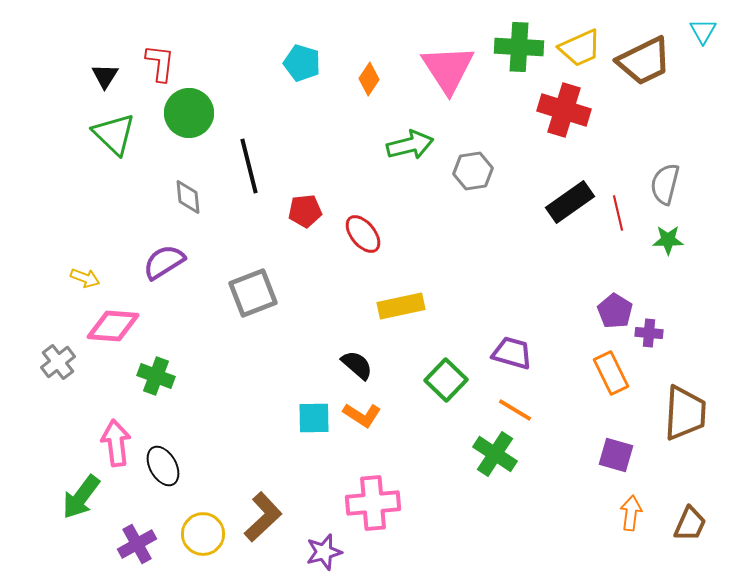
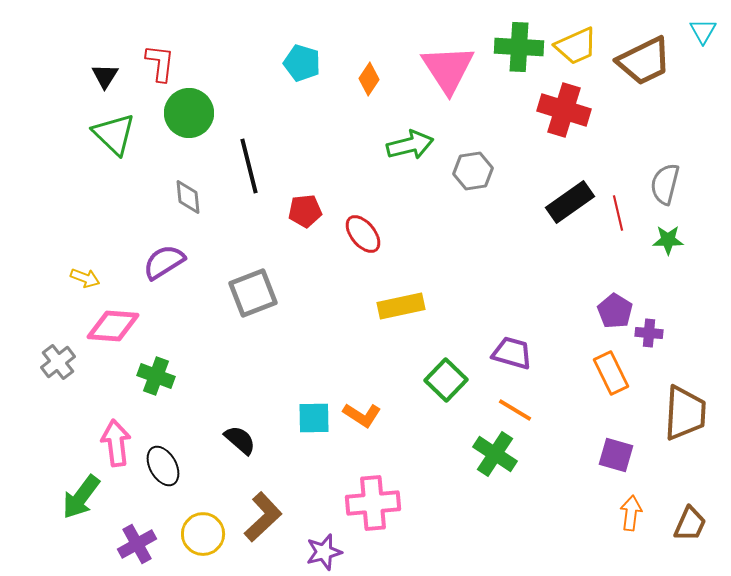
yellow trapezoid at (580, 48): moved 4 px left, 2 px up
black semicircle at (357, 365): moved 117 px left, 75 px down
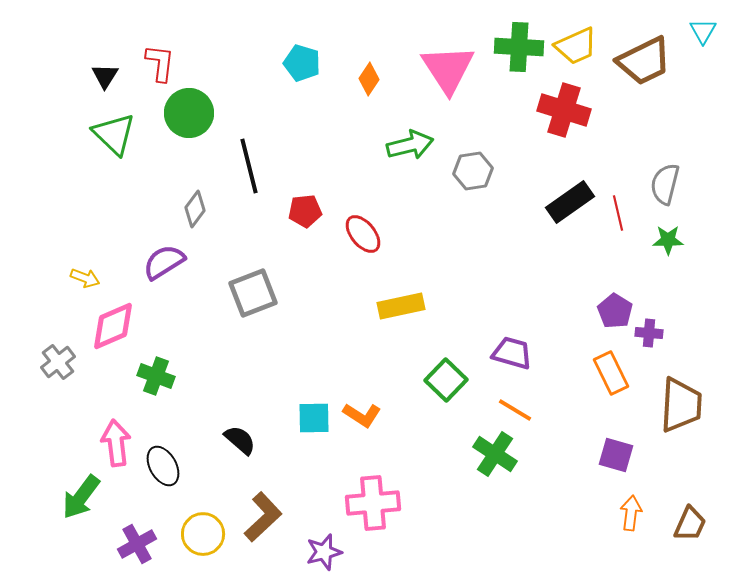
gray diamond at (188, 197): moved 7 px right, 12 px down; rotated 42 degrees clockwise
pink diamond at (113, 326): rotated 28 degrees counterclockwise
brown trapezoid at (685, 413): moved 4 px left, 8 px up
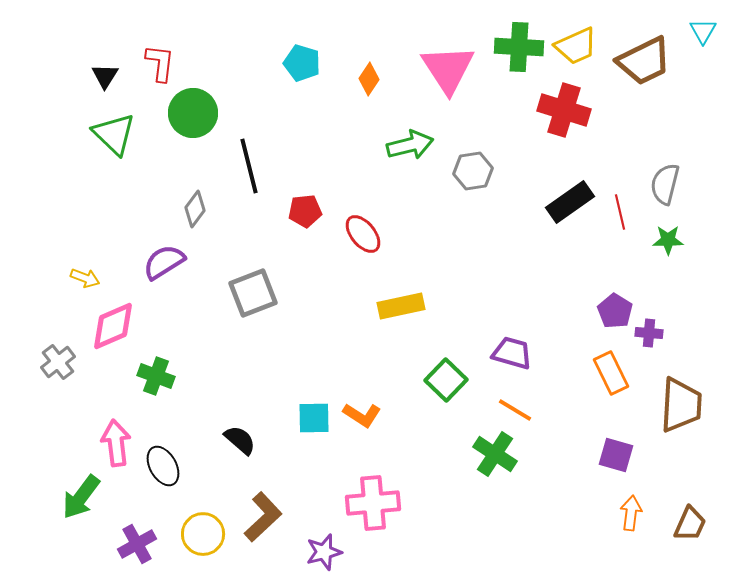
green circle at (189, 113): moved 4 px right
red line at (618, 213): moved 2 px right, 1 px up
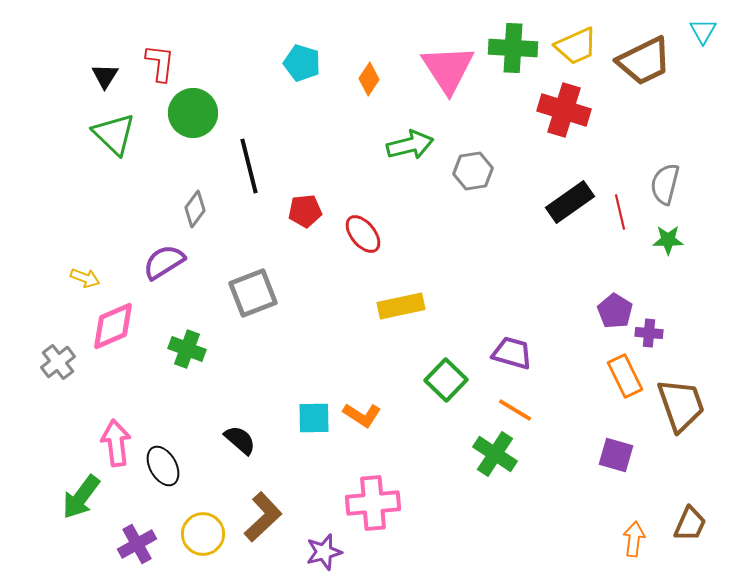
green cross at (519, 47): moved 6 px left, 1 px down
orange rectangle at (611, 373): moved 14 px right, 3 px down
green cross at (156, 376): moved 31 px right, 27 px up
brown trapezoid at (681, 405): rotated 22 degrees counterclockwise
orange arrow at (631, 513): moved 3 px right, 26 px down
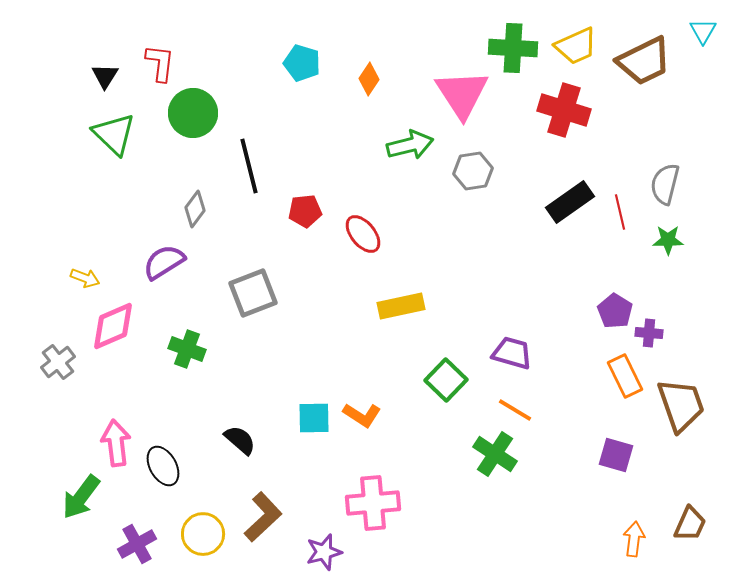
pink triangle at (448, 69): moved 14 px right, 25 px down
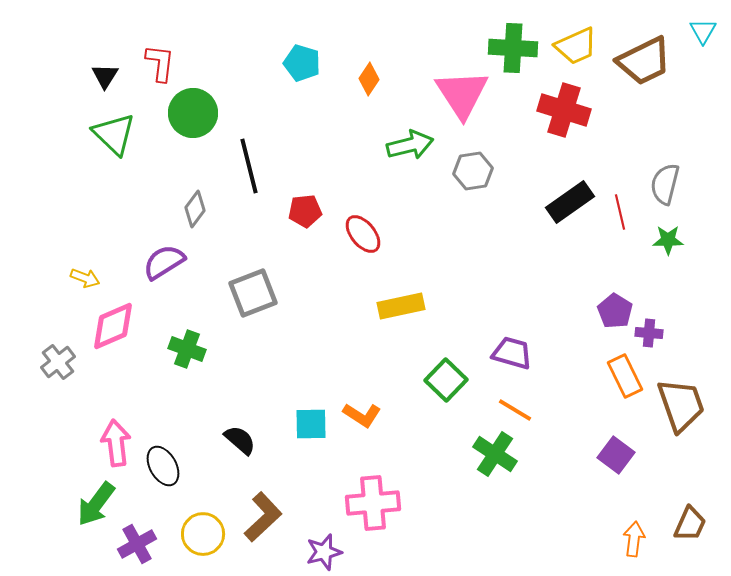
cyan square at (314, 418): moved 3 px left, 6 px down
purple square at (616, 455): rotated 21 degrees clockwise
green arrow at (81, 497): moved 15 px right, 7 px down
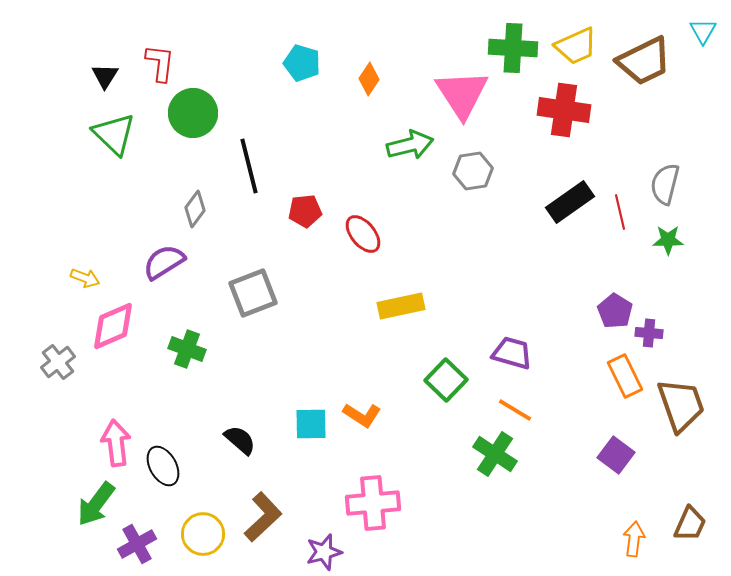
red cross at (564, 110): rotated 9 degrees counterclockwise
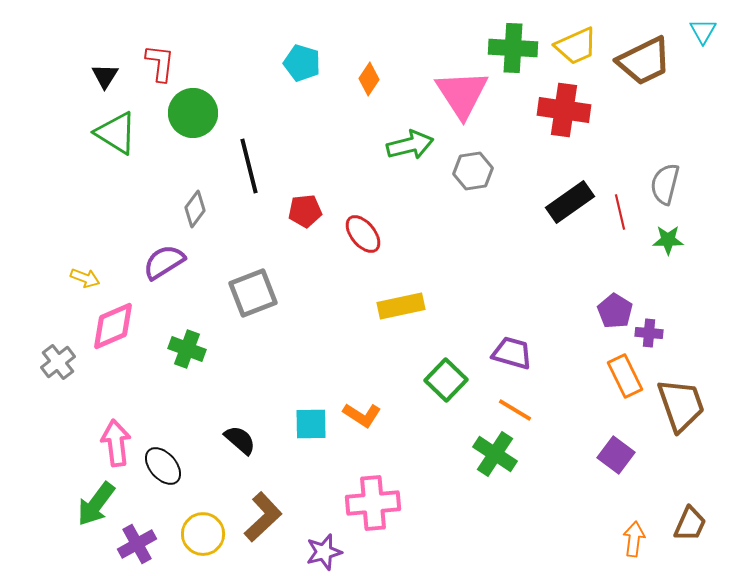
green triangle at (114, 134): moved 2 px right, 1 px up; rotated 12 degrees counterclockwise
black ellipse at (163, 466): rotated 12 degrees counterclockwise
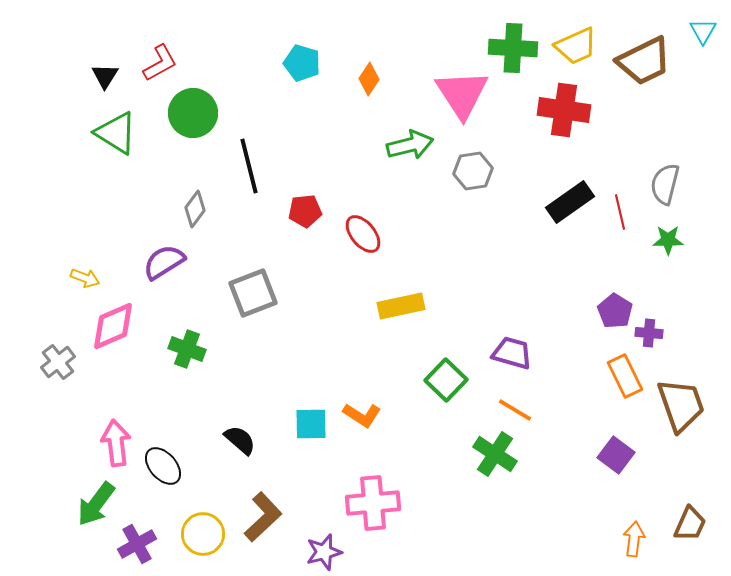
red L-shape at (160, 63): rotated 54 degrees clockwise
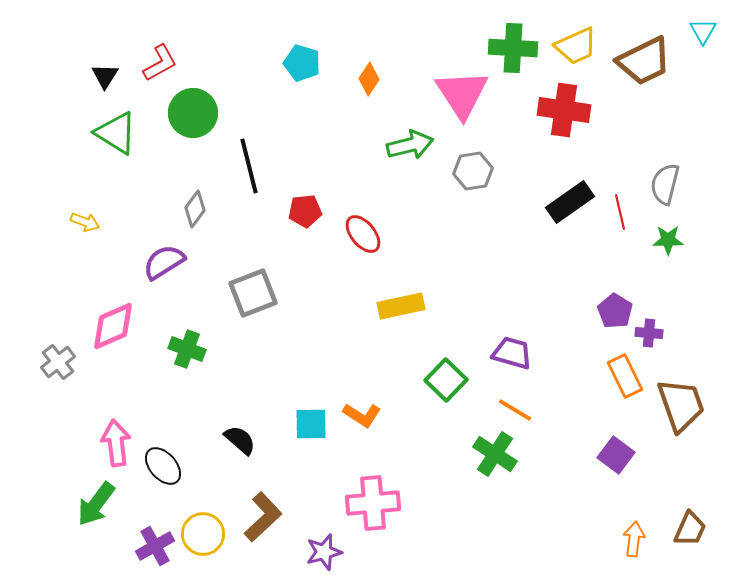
yellow arrow at (85, 278): moved 56 px up
brown trapezoid at (690, 524): moved 5 px down
purple cross at (137, 544): moved 18 px right, 2 px down
